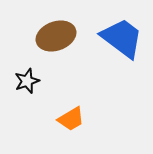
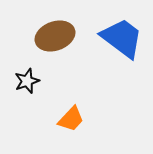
brown ellipse: moved 1 px left
orange trapezoid: rotated 16 degrees counterclockwise
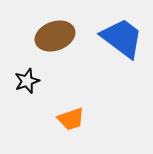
orange trapezoid: rotated 28 degrees clockwise
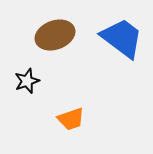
brown ellipse: moved 1 px up
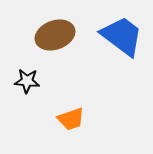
blue trapezoid: moved 2 px up
black star: rotated 25 degrees clockwise
